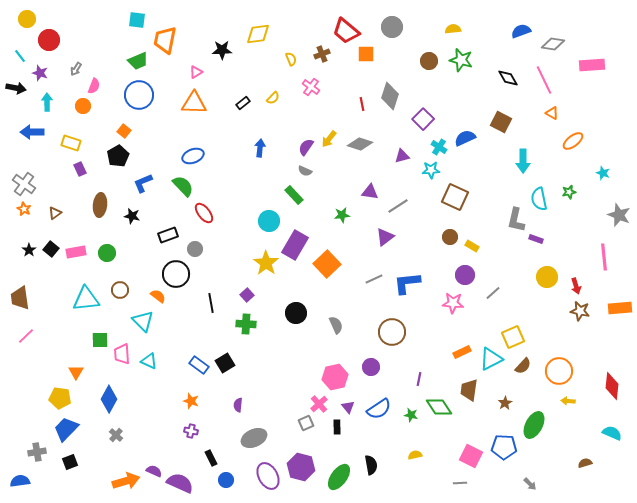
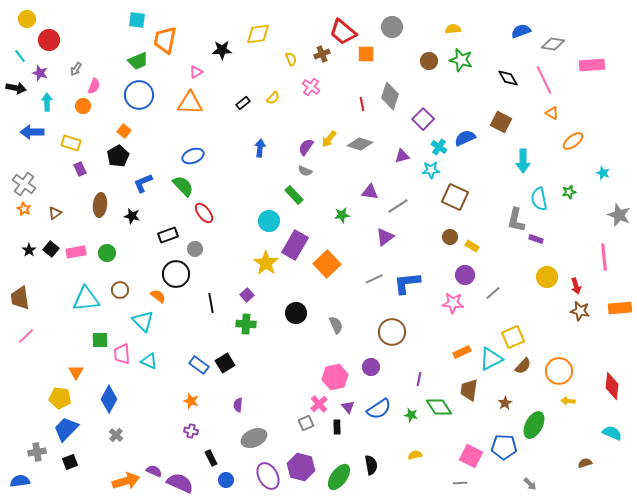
red trapezoid at (346, 31): moved 3 px left, 1 px down
orange triangle at (194, 103): moved 4 px left
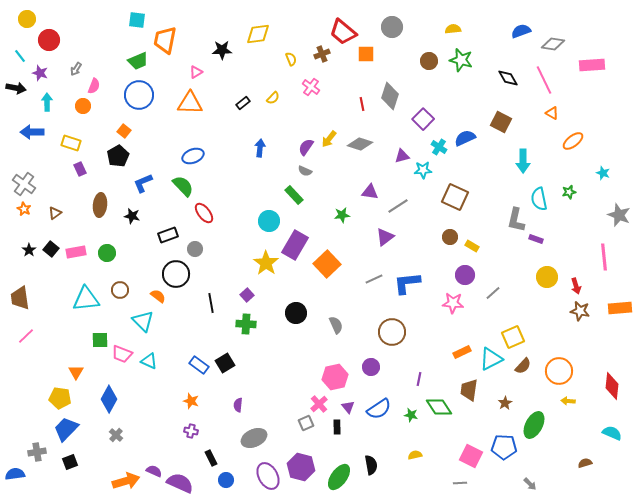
cyan star at (431, 170): moved 8 px left
pink trapezoid at (122, 354): rotated 65 degrees counterclockwise
blue semicircle at (20, 481): moved 5 px left, 7 px up
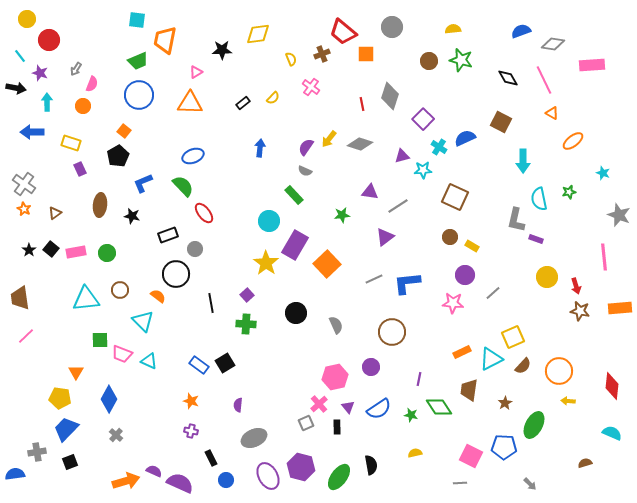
pink semicircle at (94, 86): moved 2 px left, 2 px up
yellow semicircle at (415, 455): moved 2 px up
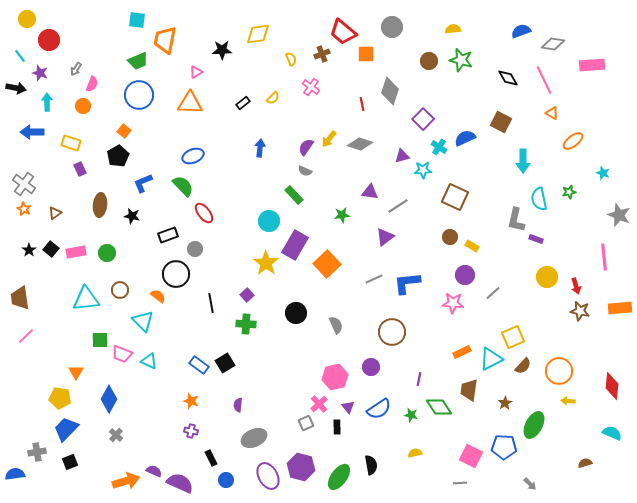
gray diamond at (390, 96): moved 5 px up
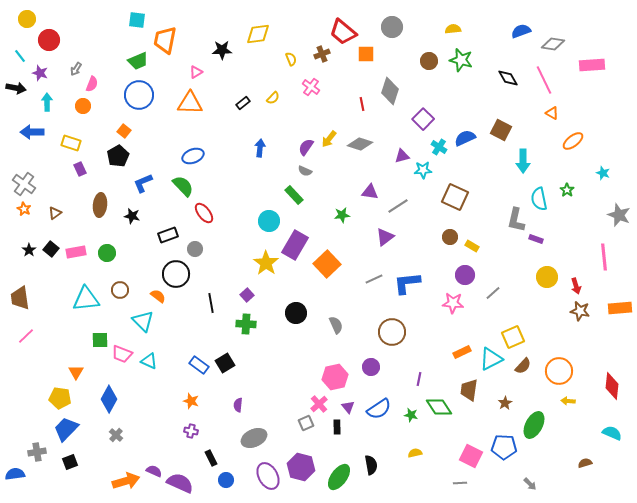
brown square at (501, 122): moved 8 px down
green star at (569, 192): moved 2 px left, 2 px up; rotated 24 degrees counterclockwise
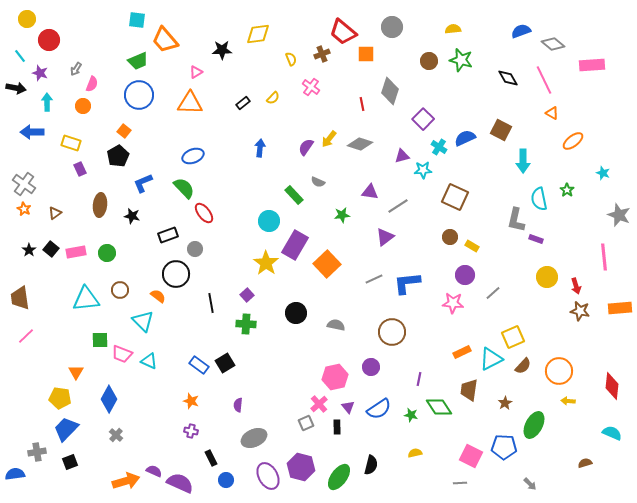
orange trapezoid at (165, 40): rotated 52 degrees counterclockwise
gray diamond at (553, 44): rotated 30 degrees clockwise
gray semicircle at (305, 171): moved 13 px right, 11 px down
green semicircle at (183, 186): moved 1 px right, 2 px down
gray semicircle at (336, 325): rotated 54 degrees counterclockwise
black semicircle at (371, 465): rotated 24 degrees clockwise
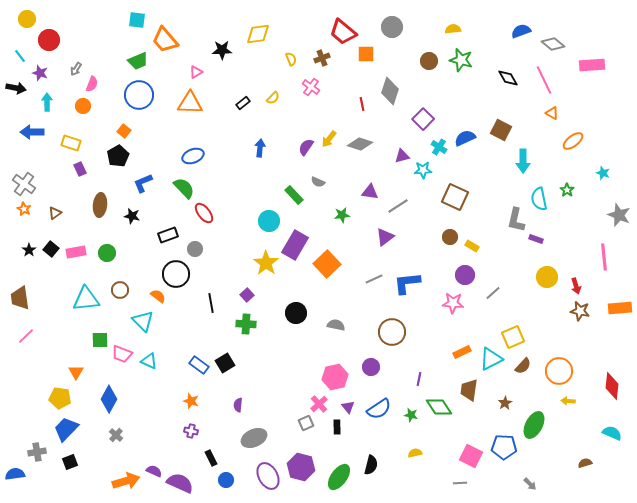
brown cross at (322, 54): moved 4 px down
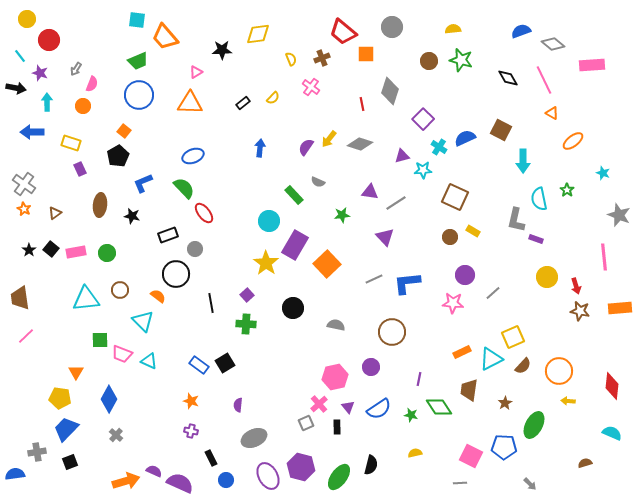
orange trapezoid at (165, 40): moved 3 px up
gray line at (398, 206): moved 2 px left, 3 px up
purple triangle at (385, 237): rotated 36 degrees counterclockwise
yellow rectangle at (472, 246): moved 1 px right, 15 px up
black circle at (296, 313): moved 3 px left, 5 px up
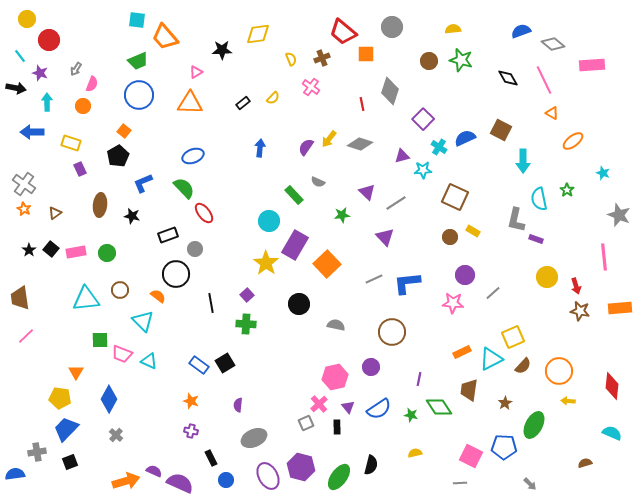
purple triangle at (370, 192): moved 3 px left; rotated 36 degrees clockwise
black circle at (293, 308): moved 6 px right, 4 px up
